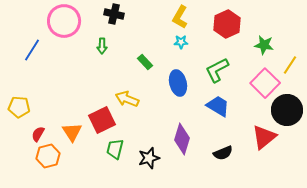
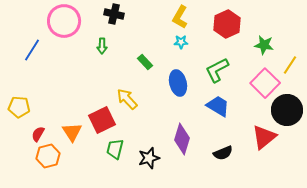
yellow arrow: rotated 25 degrees clockwise
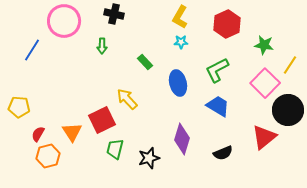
black circle: moved 1 px right
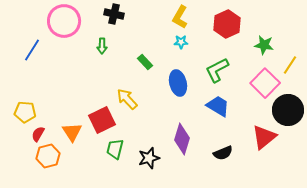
yellow pentagon: moved 6 px right, 5 px down
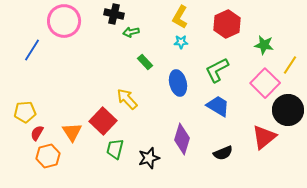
green arrow: moved 29 px right, 14 px up; rotated 77 degrees clockwise
yellow pentagon: rotated 10 degrees counterclockwise
red square: moved 1 px right, 1 px down; rotated 20 degrees counterclockwise
red semicircle: moved 1 px left, 1 px up
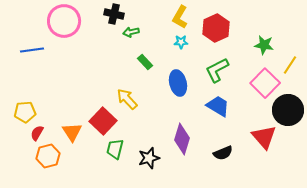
red hexagon: moved 11 px left, 4 px down
blue line: rotated 50 degrees clockwise
red triangle: rotated 32 degrees counterclockwise
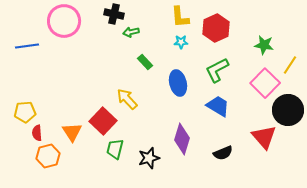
yellow L-shape: rotated 35 degrees counterclockwise
blue line: moved 5 px left, 4 px up
red semicircle: rotated 35 degrees counterclockwise
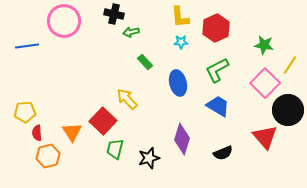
red triangle: moved 1 px right
